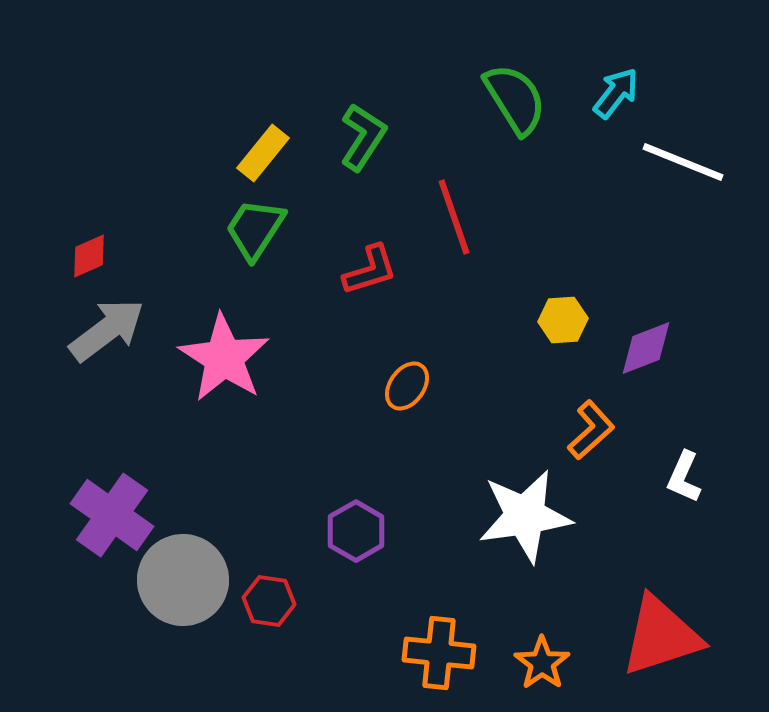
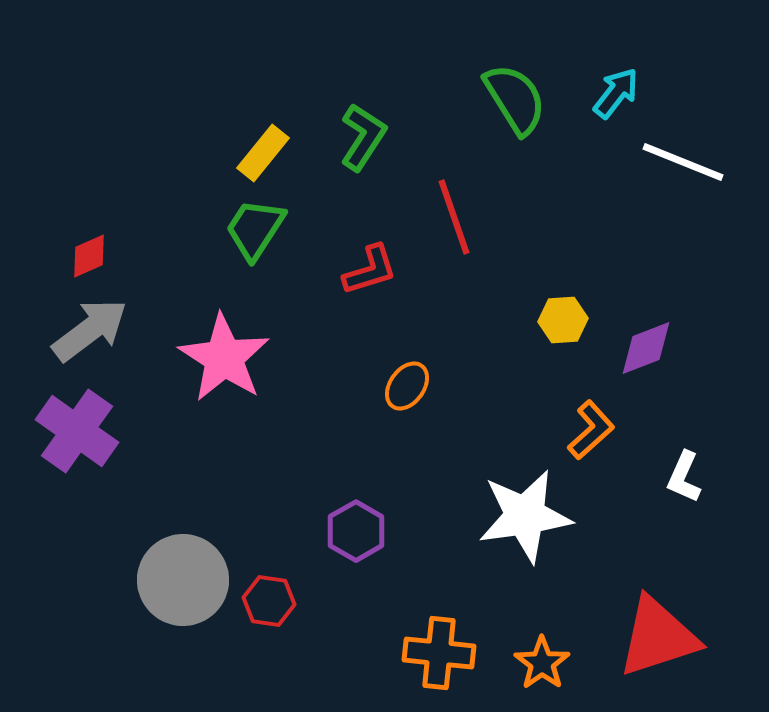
gray arrow: moved 17 px left
purple cross: moved 35 px left, 84 px up
red triangle: moved 3 px left, 1 px down
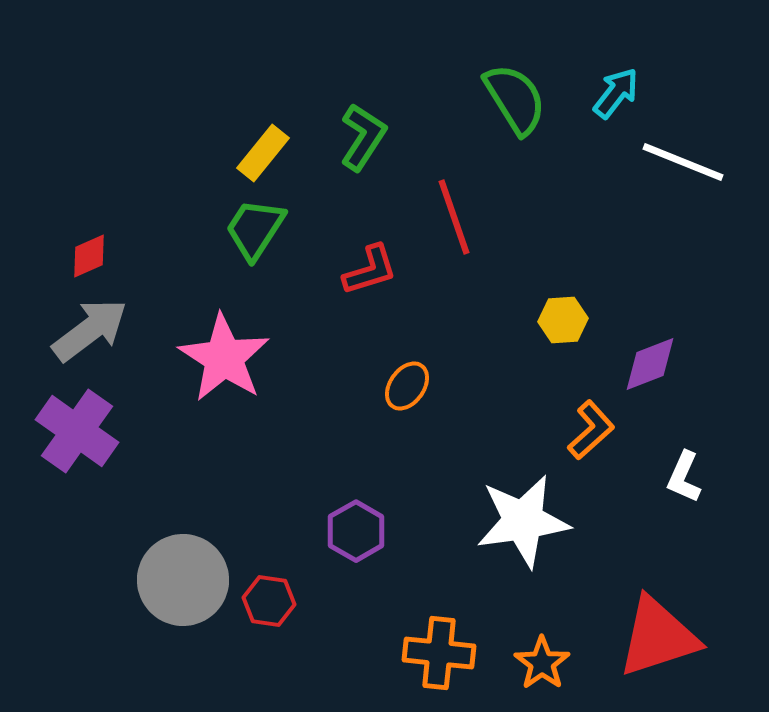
purple diamond: moved 4 px right, 16 px down
white star: moved 2 px left, 5 px down
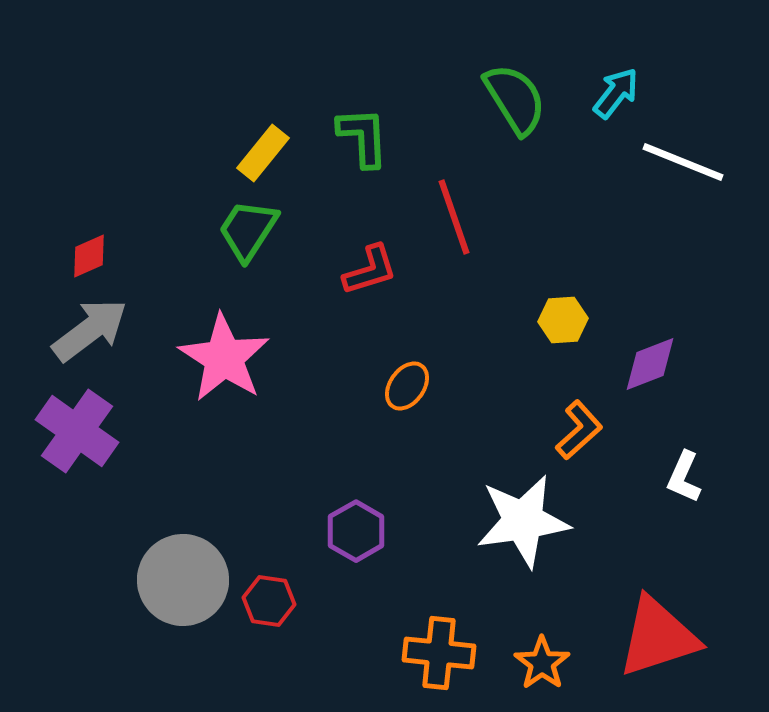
green L-shape: rotated 36 degrees counterclockwise
green trapezoid: moved 7 px left, 1 px down
orange L-shape: moved 12 px left
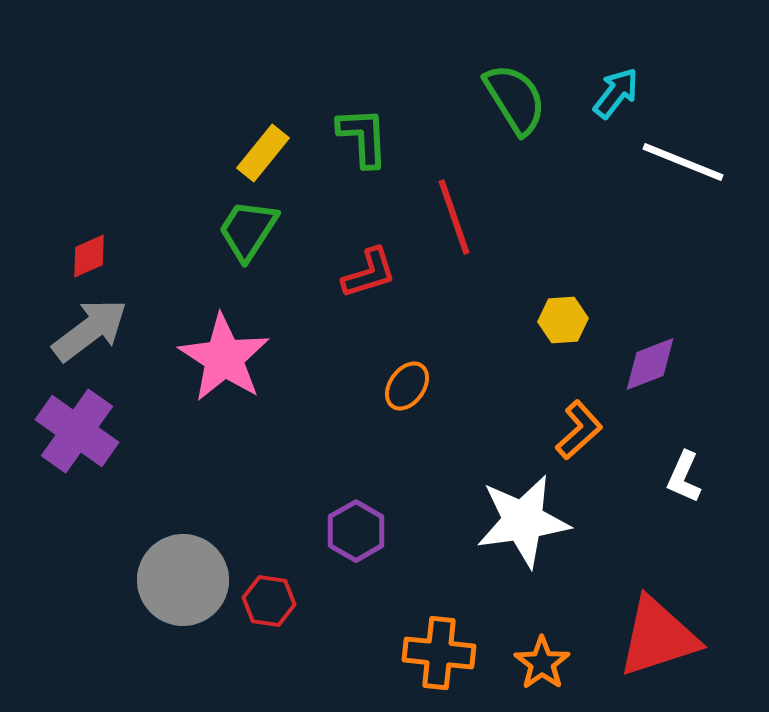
red L-shape: moved 1 px left, 3 px down
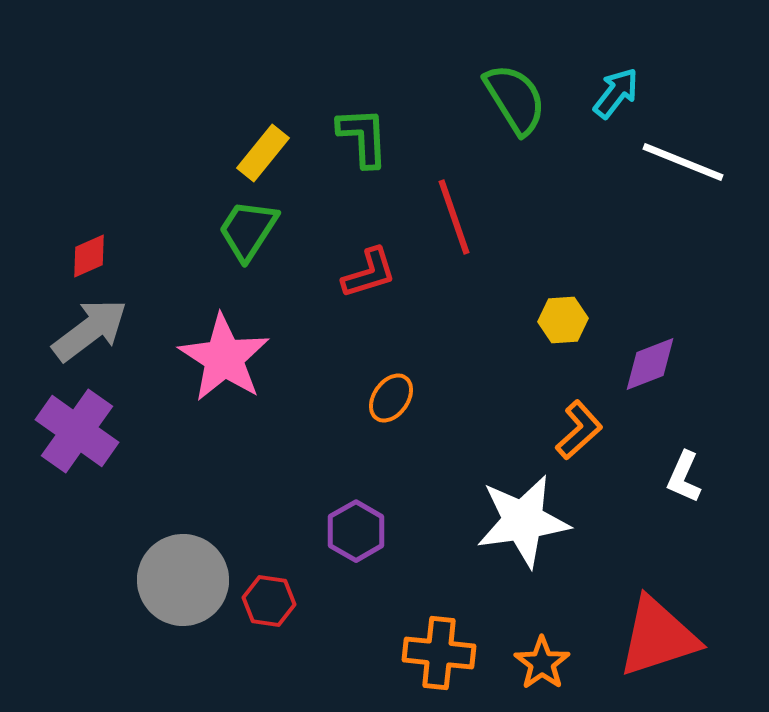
orange ellipse: moved 16 px left, 12 px down
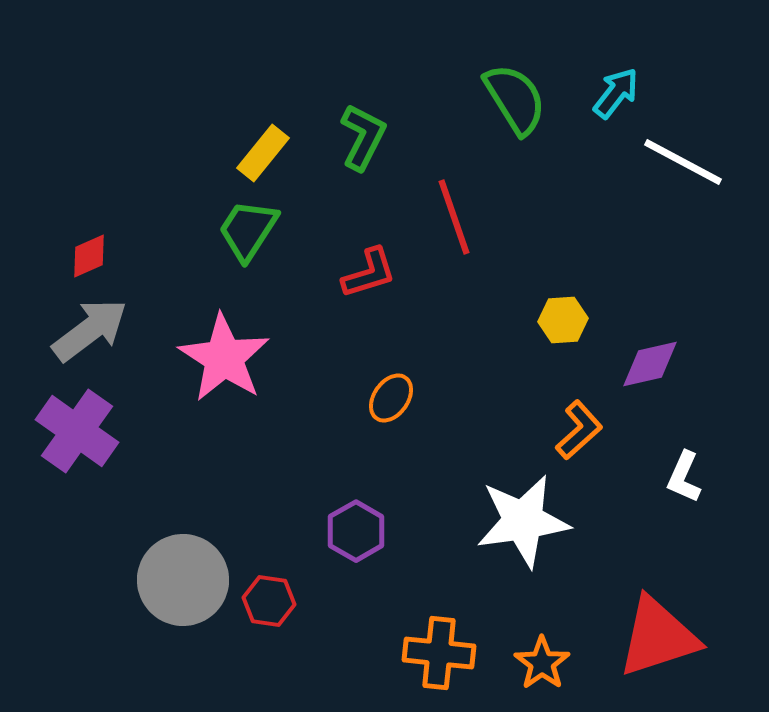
green L-shape: rotated 30 degrees clockwise
white line: rotated 6 degrees clockwise
purple diamond: rotated 8 degrees clockwise
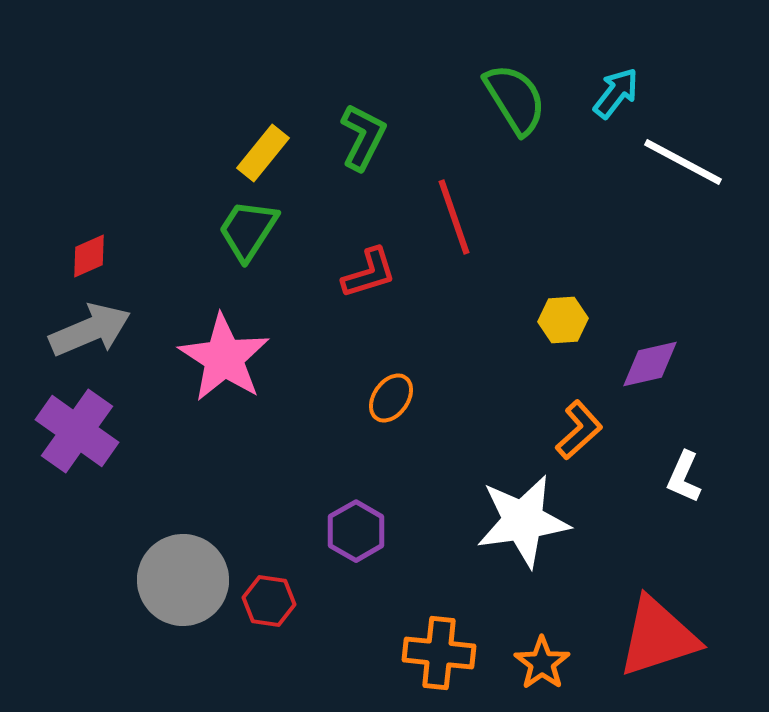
gray arrow: rotated 14 degrees clockwise
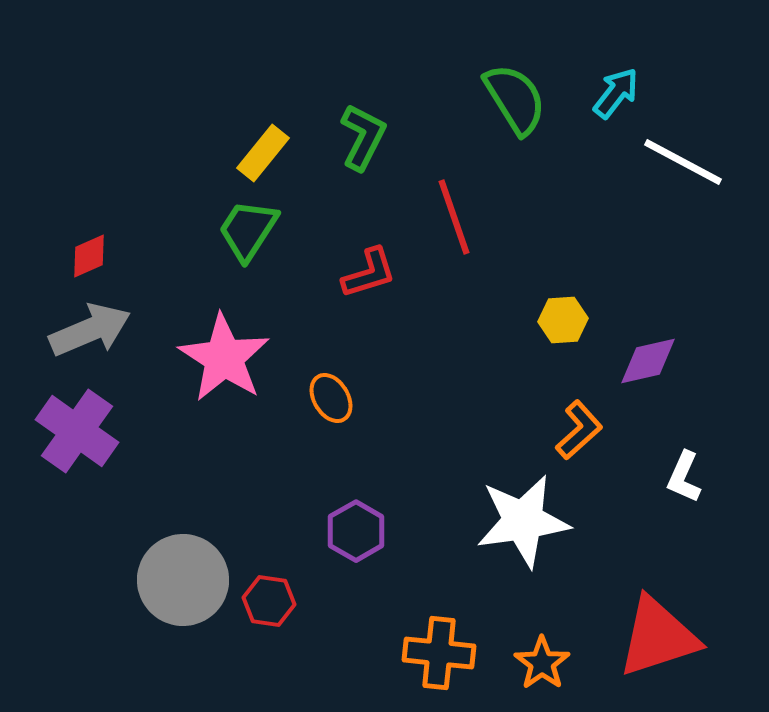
purple diamond: moved 2 px left, 3 px up
orange ellipse: moved 60 px left; rotated 66 degrees counterclockwise
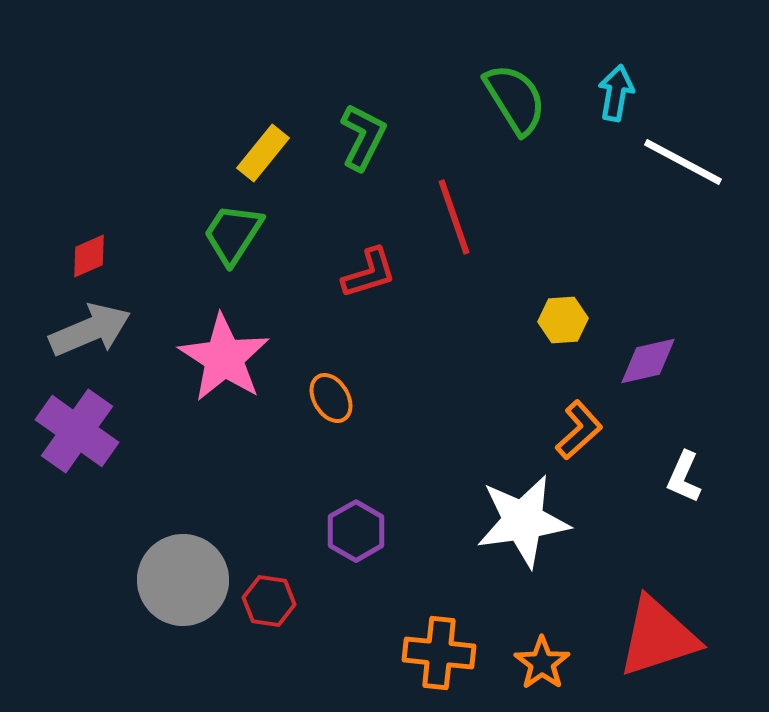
cyan arrow: rotated 28 degrees counterclockwise
green trapezoid: moved 15 px left, 4 px down
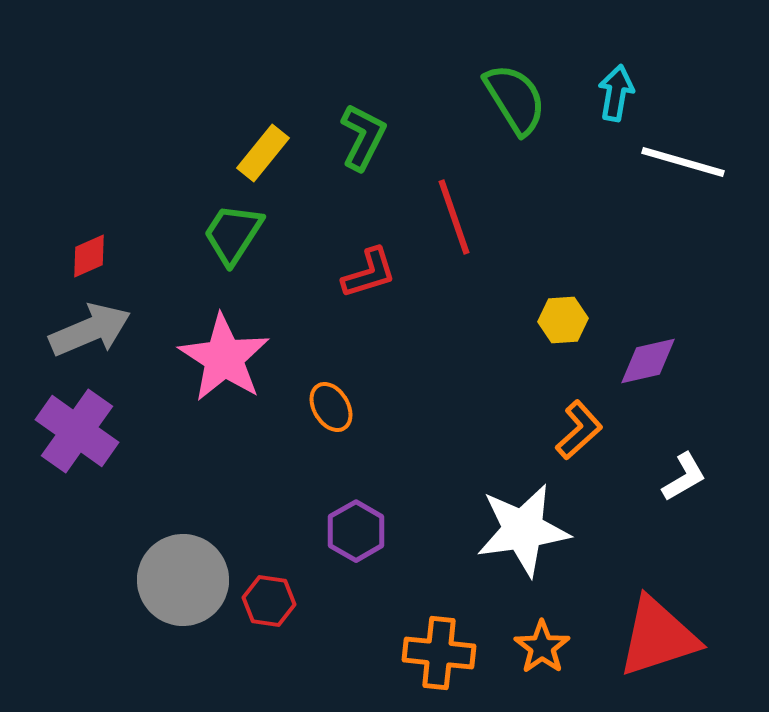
white line: rotated 12 degrees counterclockwise
orange ellipse: moved 9 px down
white L-shape: rotated 144 degrees counterclockwise
white star: moved 9 px down
orange star: moved 16 px up
